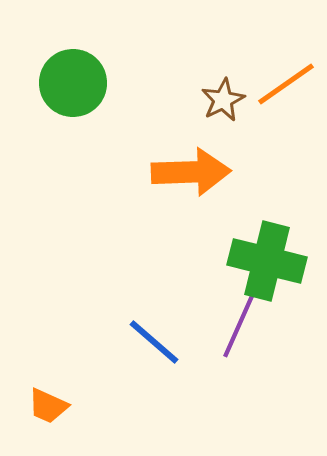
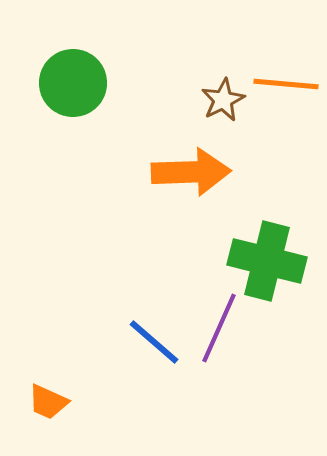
orange line: rotated 40 degrees clockwise
purple line: moved 21 px left, 5 px down
orange trapezoid: moved 4 px up
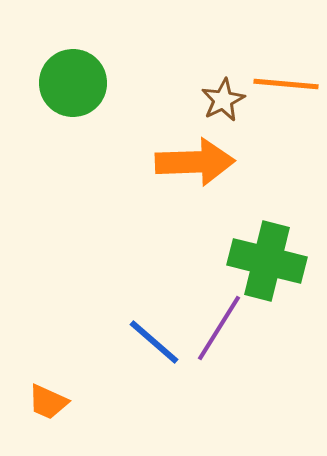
orange arrow: moved 4 px right, 10 px up
purple line: rotated 8 degrees clockwise
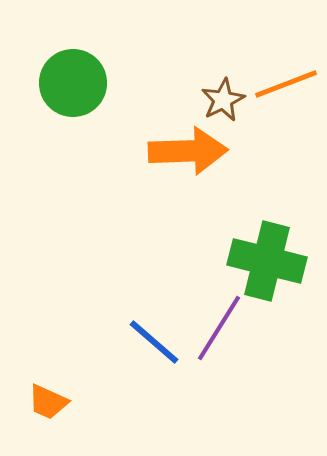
orange line: rotated 26 degrees counterclockwise
orange arrow: moved 7 px left, 11 px up
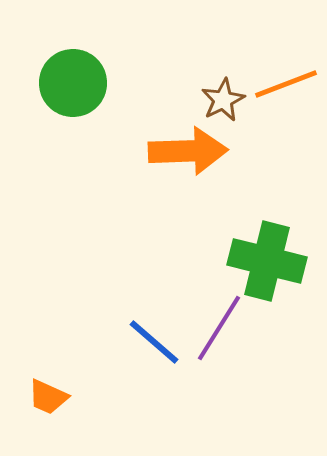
orange trapezoid: moved 5 px up
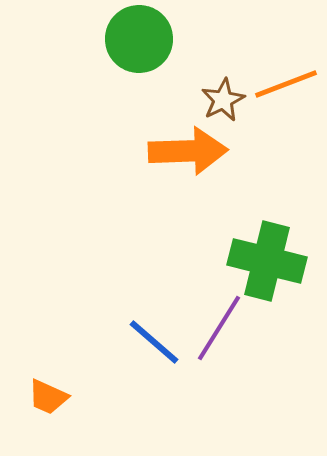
green circle: moved 66 px right, 44 px up
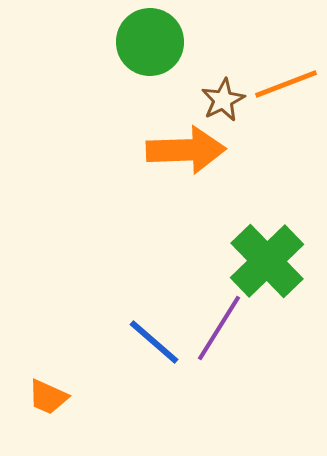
green circle: moved 11 px right, 3 px down
orange arrow: moved 2 px left, 1 px up
green cross: rotated 32 degrees clockwise
